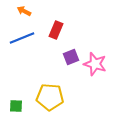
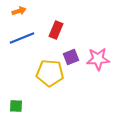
orange arrow: moved 5 px left; rotated 136 degrees clockwise
pink star: moved 3 px right, 5 px up; rotated 20 degrees counterclockwise
yellow pentagon: moved 24 px up
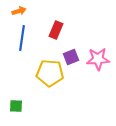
blue line: rotated 60 degrees counterclockwise
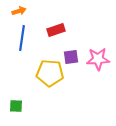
red rectangle: rotated 48 degrees clockwise
purple square: rotated 14 degrees clockwise
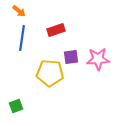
orange arrow: rotated 56 degrees clockwise
green square: rotated 24 degrees counterclockwise
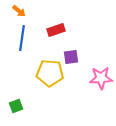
pink star: moved 3 px right, 19 px down
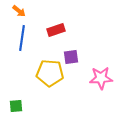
green square: rotated 16 degrees clockwise
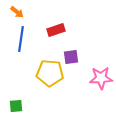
orange arrow: moved 2 px left, 1 px down
blue line: moved 1 px left, 1 px down
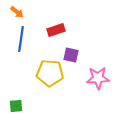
purple square: moved 2 px up; rotated 21 degrees clockwise
pink star: moved 3 px left
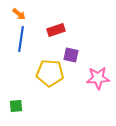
orange arrow: moved 2 px right, 2 px down
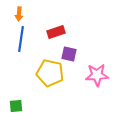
orange arrow: rotated 56 degrees clockwise
red rectangle: moved 2 px down
purple square: moved 2 px left, 1 px up
yellow pentagon: rotated 8 degrees clockwise
pink star: moved 1 px left, 3 px up
